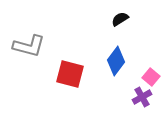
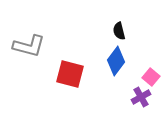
black semicircle: moved 1 px left, 12 px down; rotated 72 degrees counterclockwise
purple cross: moved 1 px left
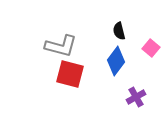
gray L-shape: moved 32 px right
pink square: moved 29 px up
purple cross: moved 5 px left
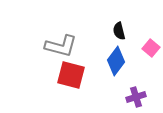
red square: moved 1 px right, 1 px down
purple cross: rotated 12 degrees clockwise
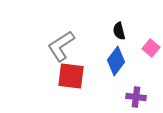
gray L-shape: rotated 132 degrees clockwise
red square: moved 1 px down; rotated 8 degrees counterclockwise
purple cross: rotated 24 degrees clockwise
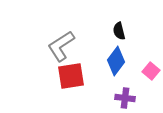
pink square: moved 23 px down
red square: rotated 16 degrees counterclockwise
purple cross: moved 11 px left, 1 px down
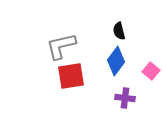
gray L-shape: rotated 20 degrees clockwise
